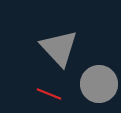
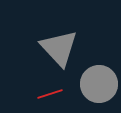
red line: moved 1 px right; rotated 40 degrees counterclockwise
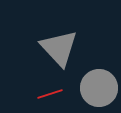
gray circle: moved 4 px down
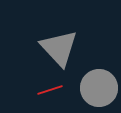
red line: moved 4 px up
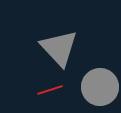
gray circle: moved 1 px right, 1 px up
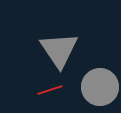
gray triangle: moved 2 px down; rotated 9 degrees clockwise
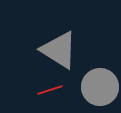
gray triangle: rotated 24 degrees counterclockwise
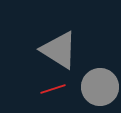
red line: moved 3 px right, 1 px up
